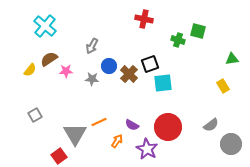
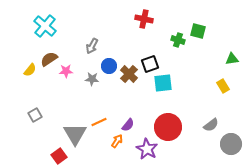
purple semicircle: moved 4 px left; rotated 80 degrees counterclockwise
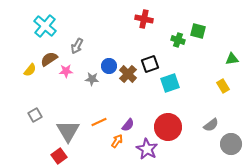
gray arrow: moved 15 px left
brown cross: moved 1 px left
cyan square: moved 7 px right; rotated 12 degrees counterclockwise
gray triangle: moved 7 px left, 3 px up
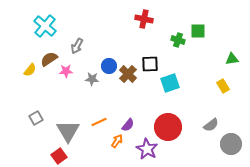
green square: rotated 14 degrees counterclockwise
black square: rotated 18 degrees clockwise
gray square: moved 1 px right, 3 px down
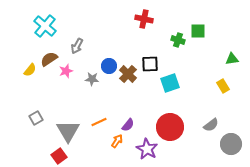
pink star: rotated 16 degrees counterclockwise
red circle: moved 2 px right
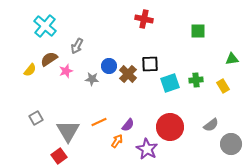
green cross: moved 18 px right, 40 px down; rotated 24 degrees counterclockwise
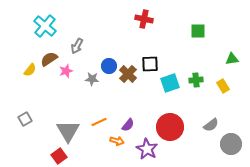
gray square: moved 11 px left, 1 px down
orange arrow: rotated 72 degrees clockwise
